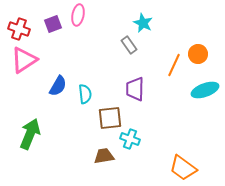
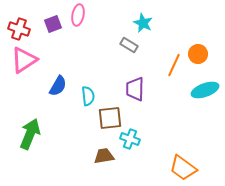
gray rectangle: rotated 24 degrees counterclockwise
cyan semicircle: moved 3 px right, 2 px down
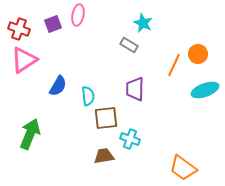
brown square: moved 4 px left
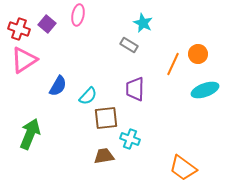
purple square: moved 6 px left; rotated 30 degrees counterclockwise
orange line: moved 1 px left, 1 px up
cyan semicircle: rotated 48 degrees clockwise
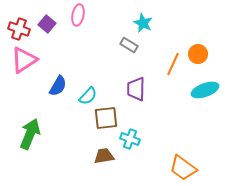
purple trapezoid: moved 1 px right
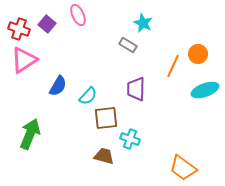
pink ellipse: rotated 35 degrees counterclockwise
gray rectangle: moved 1 px left
orange line: moved 2 px down
brown trapezoid: rotated 25 degrees clockwise
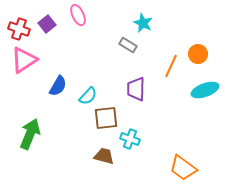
purple square: rotated 12 degrees clockwise
orange line: moved 2 px left
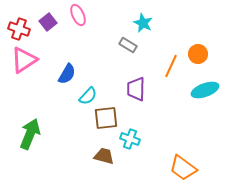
purple square: moved 1 px right, 2 px up
blue semicircle: moved 9 px right, 12 px up
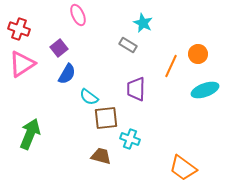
purple square: moved 11 px right, 26 px down
pink triangle: moved 2 px left, 4 px down
cyan semicircle: moved 1 px right, 1 px down; rotated 84 degrees clockwise
brown trapezoid: moved 3 px left
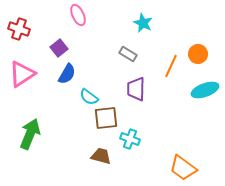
gray rectangle: moved 9 px down
pink triangle: moved 10 px down
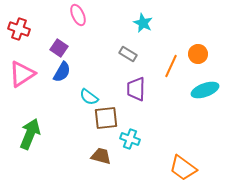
purple square: rotated 18 degrees counterclockwise
blue semicircle: moved 5 px left, 2 px up
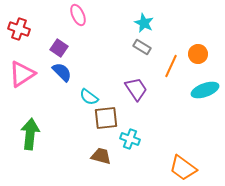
cyan star: moved 1 px right
gray rectangle: moved 14 px right, 7 px up
blue semicircle: rotated 75 degrees counterclockwise
purple trapezoid: rotated 145 degrees clockwise
green arrow: rotated 16 degrees counterclockwise
